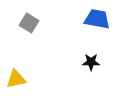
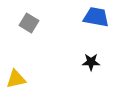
blue trapezoid: moved 1 px left, 2 px up
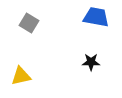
yellow triangle: moved 5 px right, 3 px up
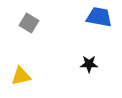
blue trapezoid: moved 3 px right
black star: moved 2 px left, 2 px down
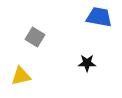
gray square: moved 6 px right, 14 px down
black star: moved 2 px left, 1 px up
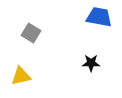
gray square: moved 4 px left, 4 px up
black star: moved 4 px right
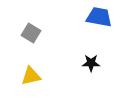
yellow triangle: moved 10 px right
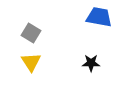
yellow triangle: moved 14 px up; rotated 50 degrees counterclockwise
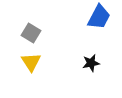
blue trapezoid: rotated 108 degrees clockwise
black star: rotated 12 degrees counterclockwise
